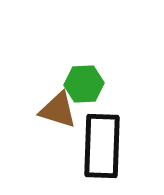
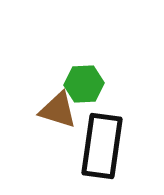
black rectangle: rotated 6 degrees clockwise
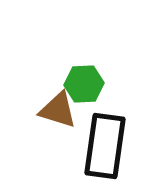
black rectangle: moved 3 px right
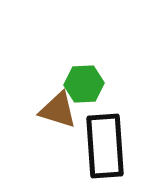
black rectangle: rotated 12 degrees counterclockwise
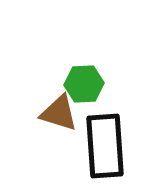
brown triangle: moved 1 px right, 3 px down
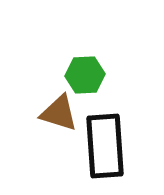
green hexagon: moved 1 px right, 9 px up
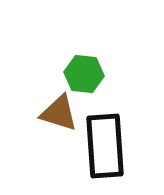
green hexagon: moved 1 px left, 1 px up; rotated 9 degrees clockwise
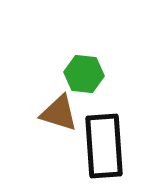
black rectangle: moved 1 px left
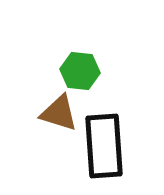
green hexagon: moved 4 px left, 3 px up
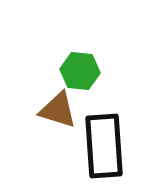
brown triangle: moved 1 px left, 3 px up
